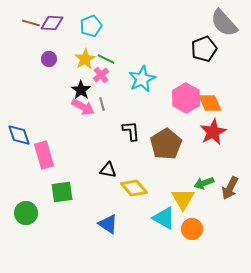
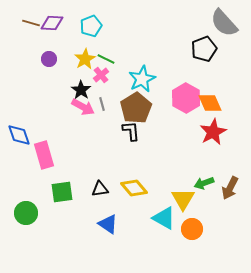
brown pentagon: moved 30 px left, 36 px up
black triangle: moved 8 px left, 19 px down; rotated 18 degrees counterclockwise
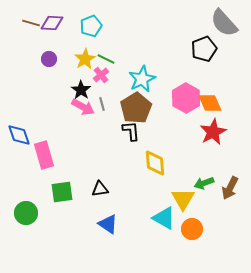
yellow diamond: moved 21 px right, 25 px up; rotated 36 degrees clockwise
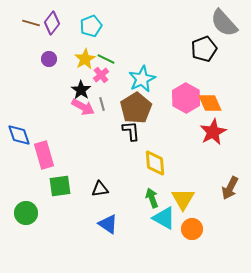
purple diamond: rotated 55 degrees counterclockwise
green arrow: moved 52 px left, 15 px down; rotated 90 degrees clockwise
green square: moved 2 px left, 6 px up
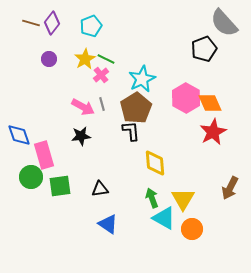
black star: moved 46 px down; rotated 30 degrees clockwise
green circle: moved 5 px right, 36 px up
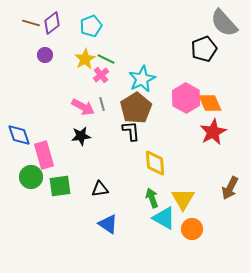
purple diamond: rotated 15 degrees clockwise
purple circle: moved 4 px left, 4 px up
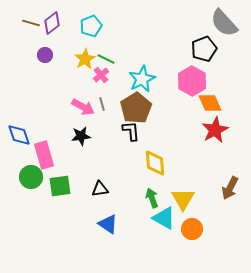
pink hexagon: moved 6 px right, 17 px up
red star: moved 2 px right, 2 px up
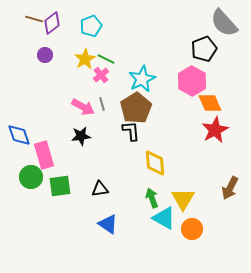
brown line: moved 3 px right, 4 px up
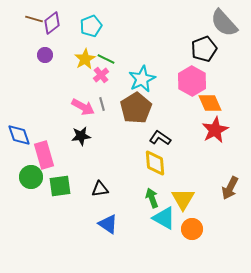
black L-shape: moved 29 px right, 7 px down; rotated 50 degrees counterclockwise
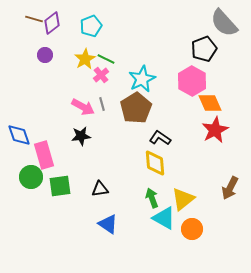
yellow triangle: rotated 20 degrees clockwise
